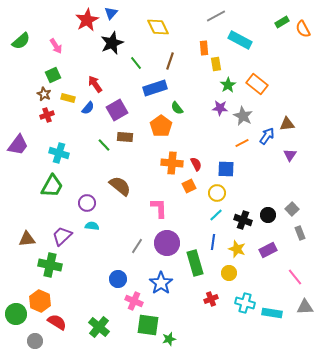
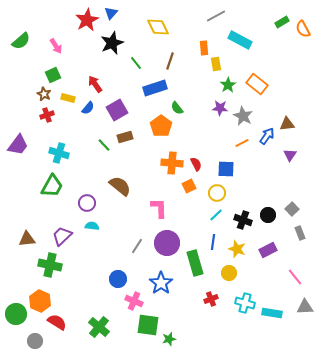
brown rectangle at (125, 137): rotated 21 degrees counterclockwise
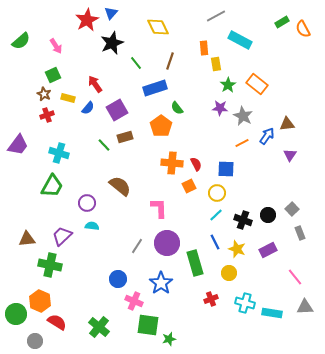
blue line at (213, 242): moved 2 px right; rotated 35 degrees counterclockwise
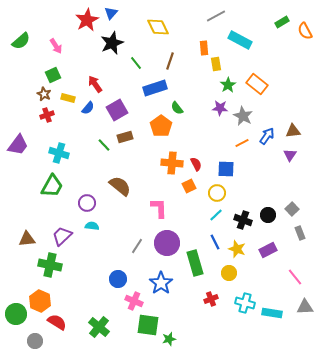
orange semicircle at (303, 29): moved 2 px right, 2 px down
brown triangle at (287, 124): moved 6 px right, 7 px down
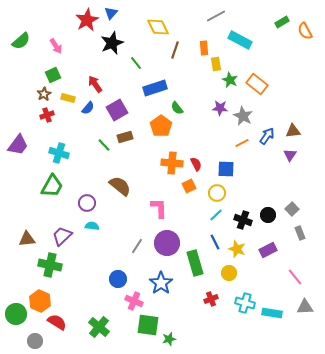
brown line at (170, 61): moved 5 px right, 11 px up
green star at (228, 85): moved 2 px right, 5 px up; rotated 14 degrees counterclockwise
brown star at (44, 94): rotated 16 degrees clockwise
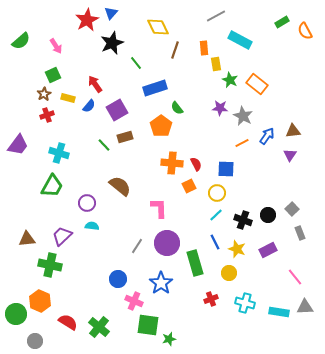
blue semicircle at (88, 108): moved 1 px right, 2 px up
cyan rectangle at (272, 313): moved 7 px right, 1 px up
red semicircle at (57, 322): moved 11 px right
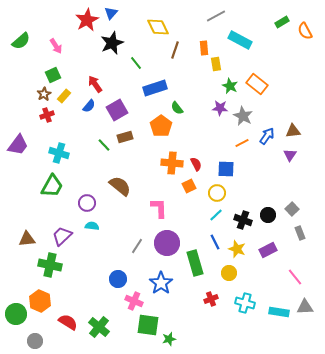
green star at (230, 80): moved 6 px down
yellow rectangle at (68, 98): moved 4 px left, 2 px up; rotated 64 degrees counterclockwise
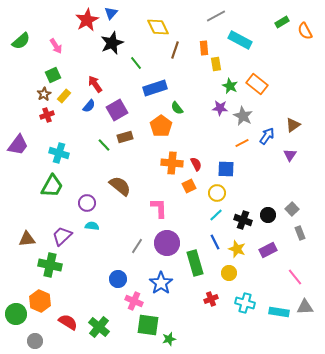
brown triangle at (293, 131): moved 6 px up; rotated 28 degrees counterclockwise
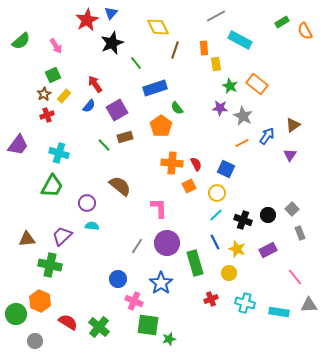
blue square at (226, 169): rotated 24 degrees clockwise
gray triangle at (305, 307): moved 4 px right, 2 px up
